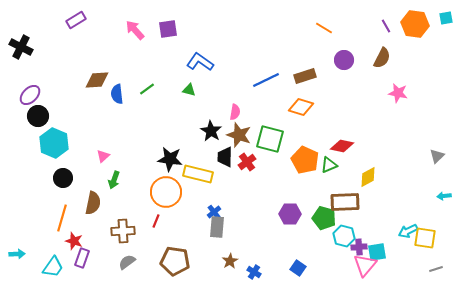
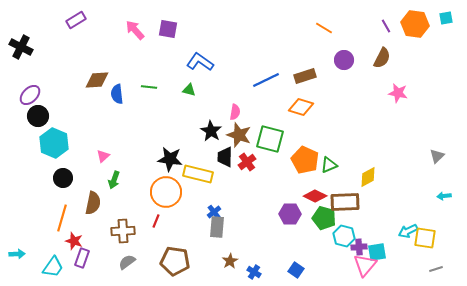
purple square at (168, 29): rotated 18 degrees clockwise
green line at (147, 89): moved 2 px right, 2 px up; rotated 42 degrees clockwise
red diamond at (342, 146): moved 27 px left, 50 px down; rotated 15 degrees clockwise
blue square at (298, 268): moved 2 px left, 2 px down
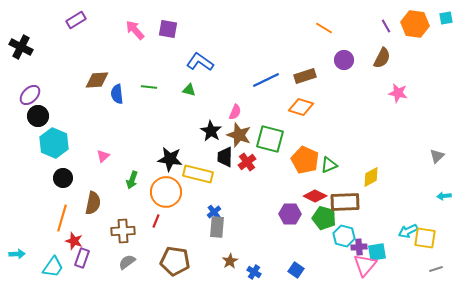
pink semicircle at (235, 112): rotated 14 degrees clockwise
yellow diamond at (368, 177): moved 3 px right
green arrow at (114, 180): moved 18 px right
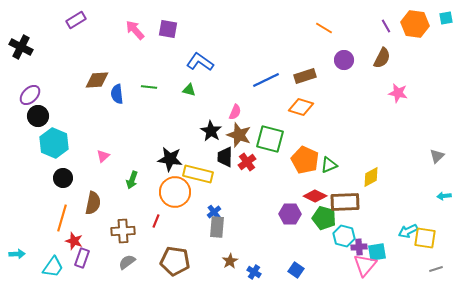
orange circle at (166, 192): moved 9 px right
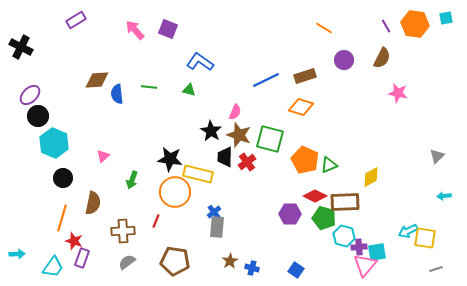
purple square at (168, 29): rotated 12 degrees clockwise
blue cross at (254, 272): moved 2 px left, 4 px up; rotated 16 degrees counterclockwise
